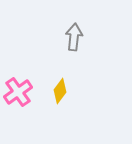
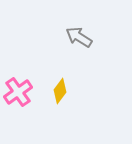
gray arrow: moved 5 px right; rotated 64 degrees counterclockwise
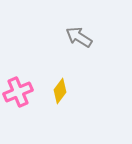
pink cross: rotated 12 degrees clockwise
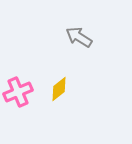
yellow diamond: moved 1 px left, 2 px up; rotated 15 degrees clockwise
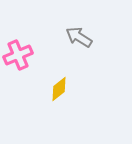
pink cross: moved 37 px up
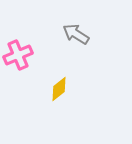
gray arrow: moved 3 px left, 3 px up
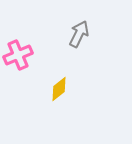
gray arrow: moved 3 px right; rotated 84 degrees clockwise
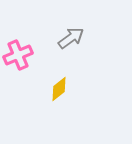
gray arrow: moved 8 px left, 4 px down; rotated 28 degrees clockwise
